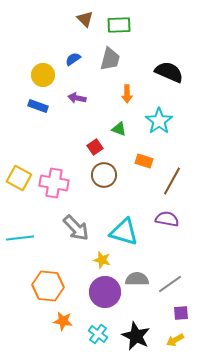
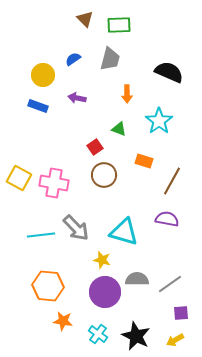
cyan line: moved 21 px right, 3 px up
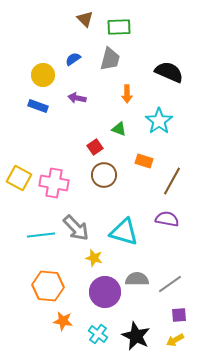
green rectangle: moved 2 px down
yellow star: moved 8 px left, 2 px up
purple square: moved 2 px left, 2 px down
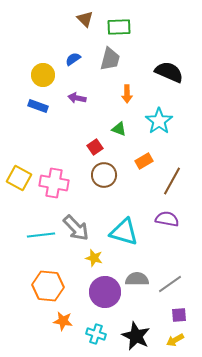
orange rectangle: rotated 48 degrees counterclockwise
cyan cross: moved 2 px left; rotated 18 degrees counterclockwise
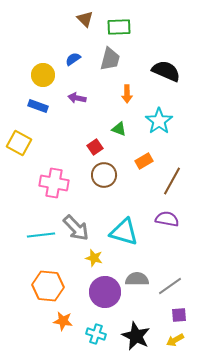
black semicircle: moved 3 px left, 1 px up
yellow square: moved 35 px up
gray line: moved 2 px down
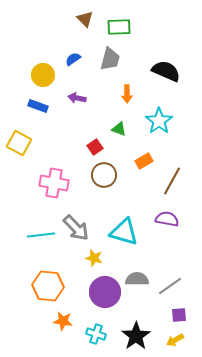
black star: rotated 12 degrees clockwise
